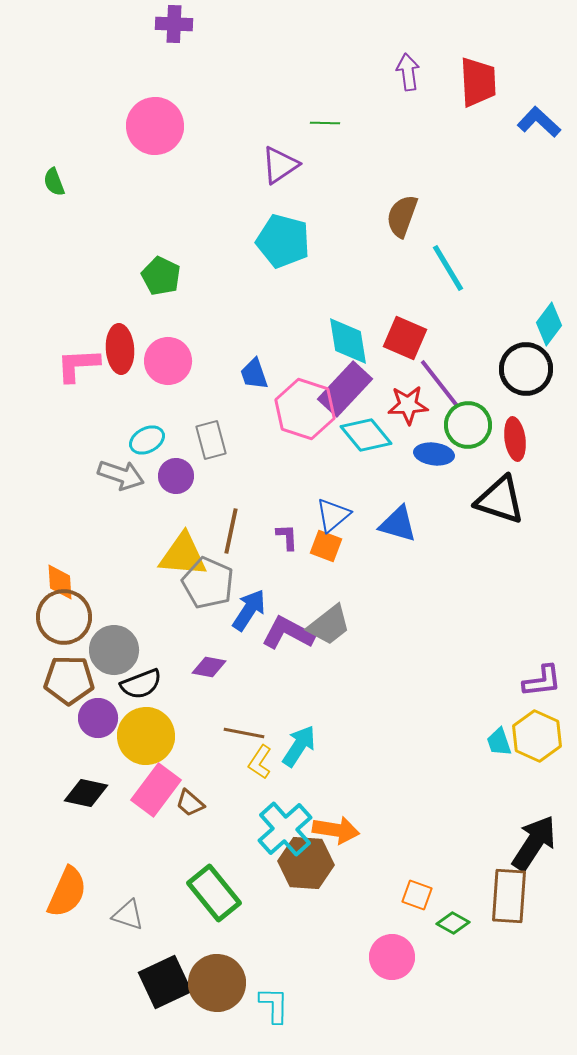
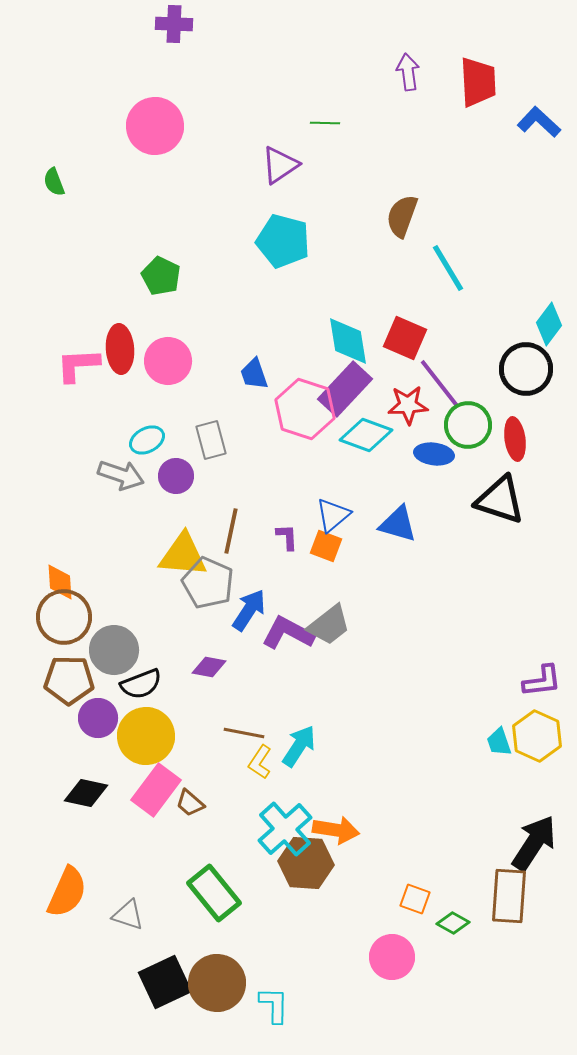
cyan diamond at (366, 435): rotated 30 degrees counterclockwise
orange square at (417, 895): moved 2 px left, 4 px down
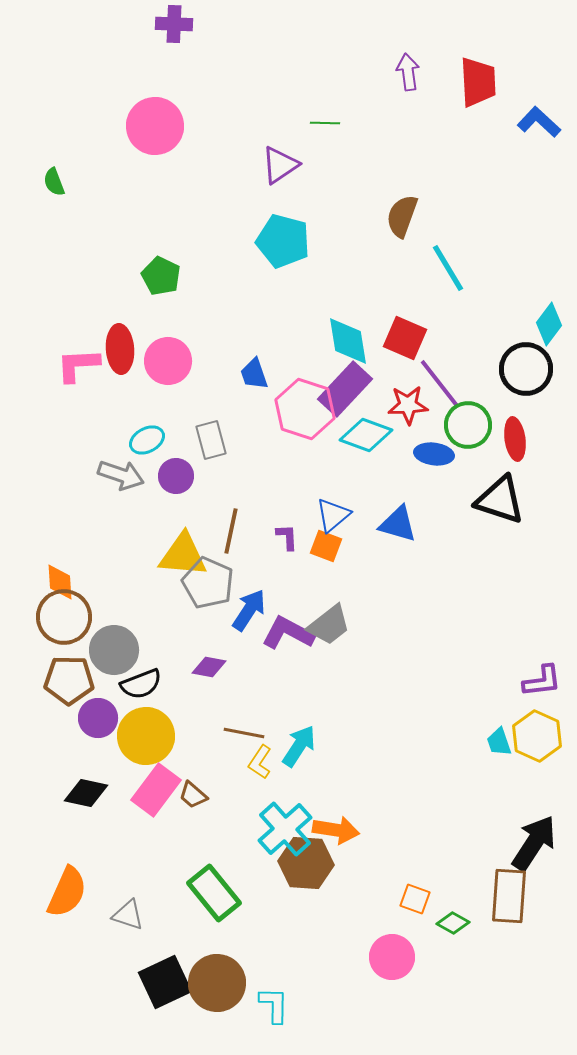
brown trapezoid at (190, 803): moved 3 px right, 8 px up
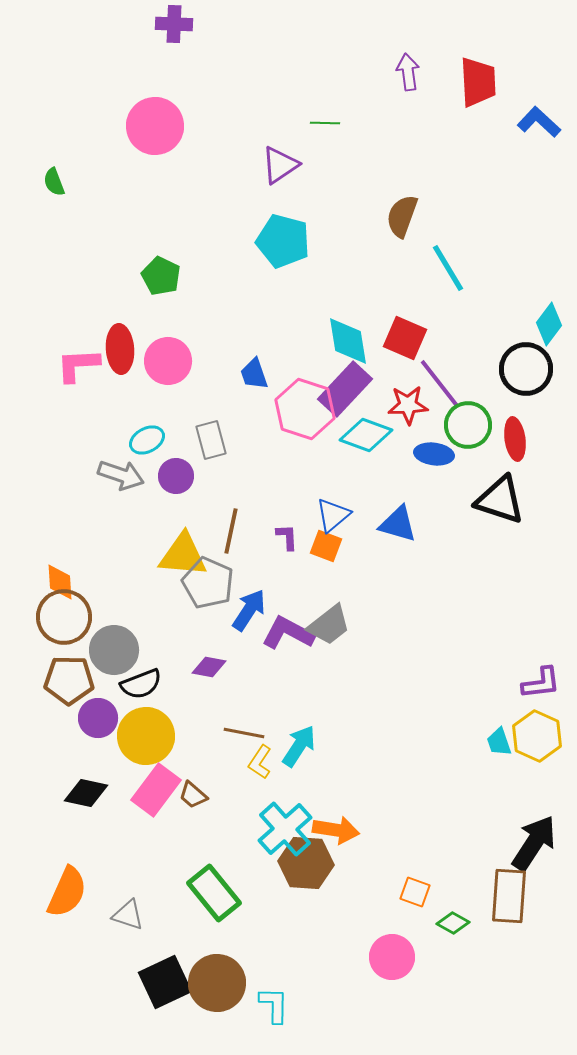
purple L-shape at (542, 681): moved 1 px left, 2 px down
orange square at (415, 899): moved 7 px up
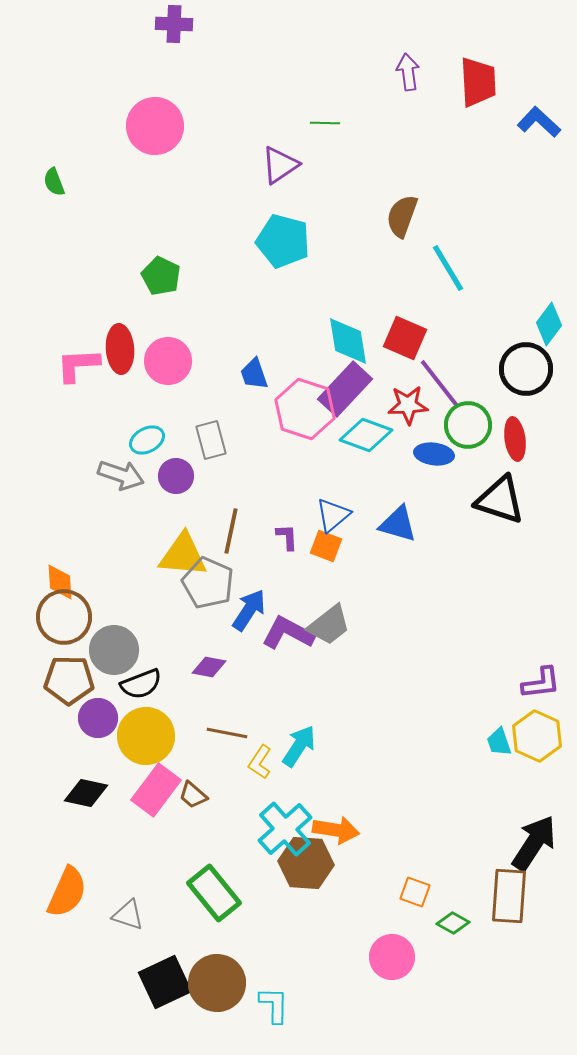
brown line at (244, 733): moved 17 px left
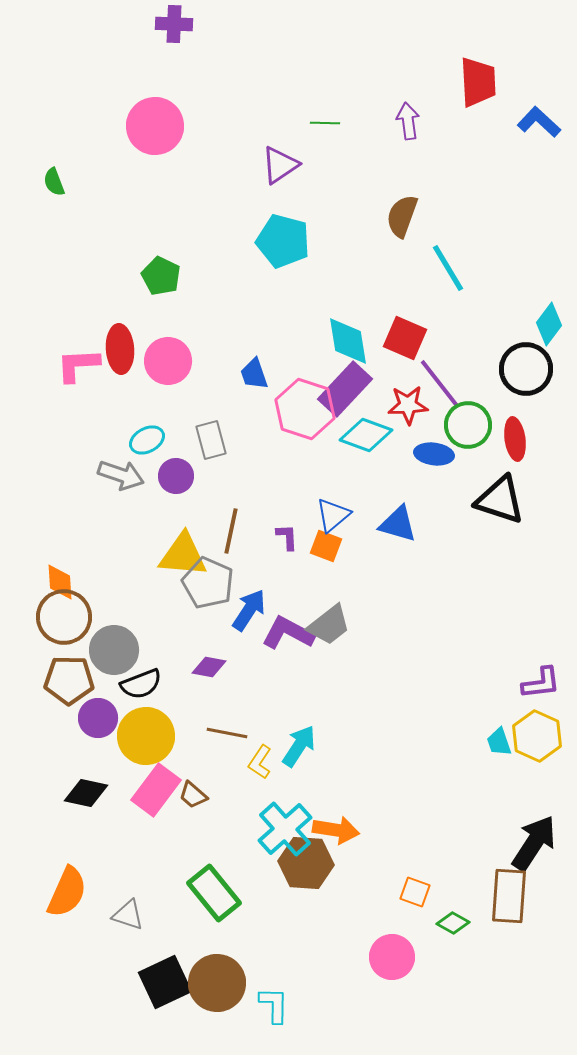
purple arrow at (408, 72): moved 49 px down
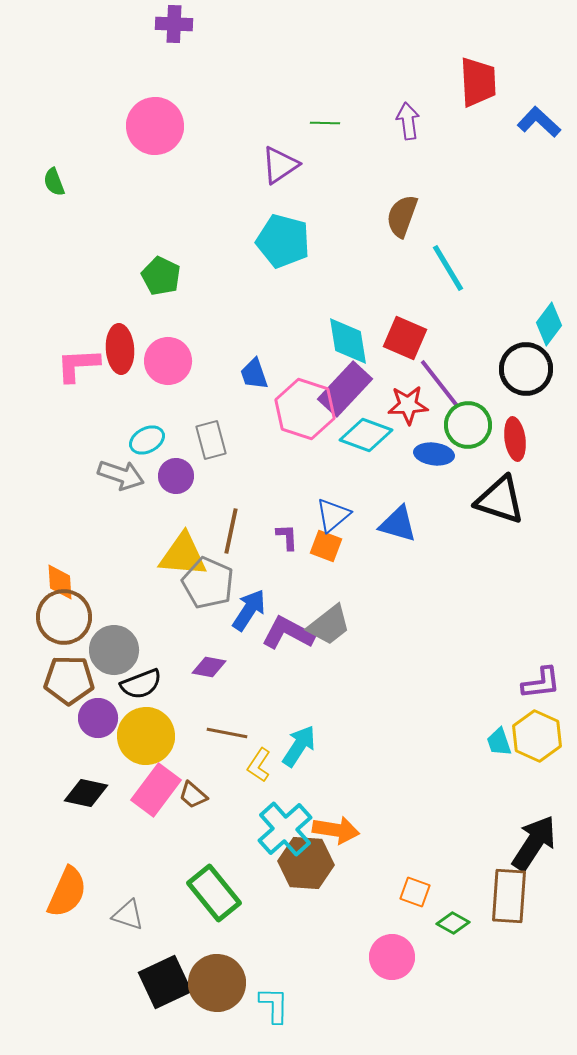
yellow L-shape at (260, 762): moved 1 px left, 3 px down
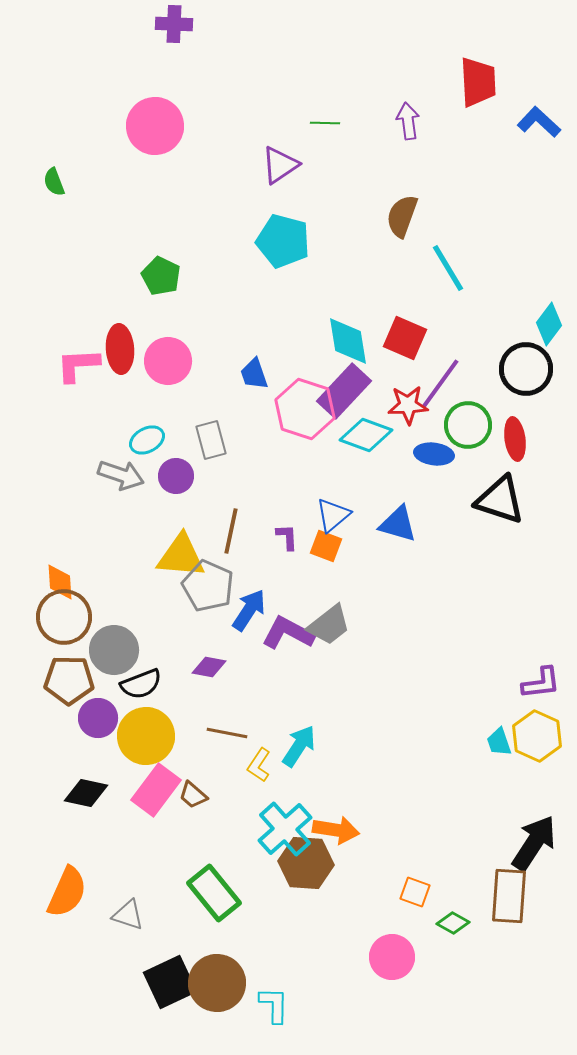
purple line at (440, 384): rotated 74 degrees clockwise
purple rectangle at (345, 389): moved 1 px left, 2 px down
yellow triangle at (183, 555): moved 2 px left, 1 px down
gray pentagon at (208, 583): moved 3 px down
black square at (165, 982): moved 5 px right
